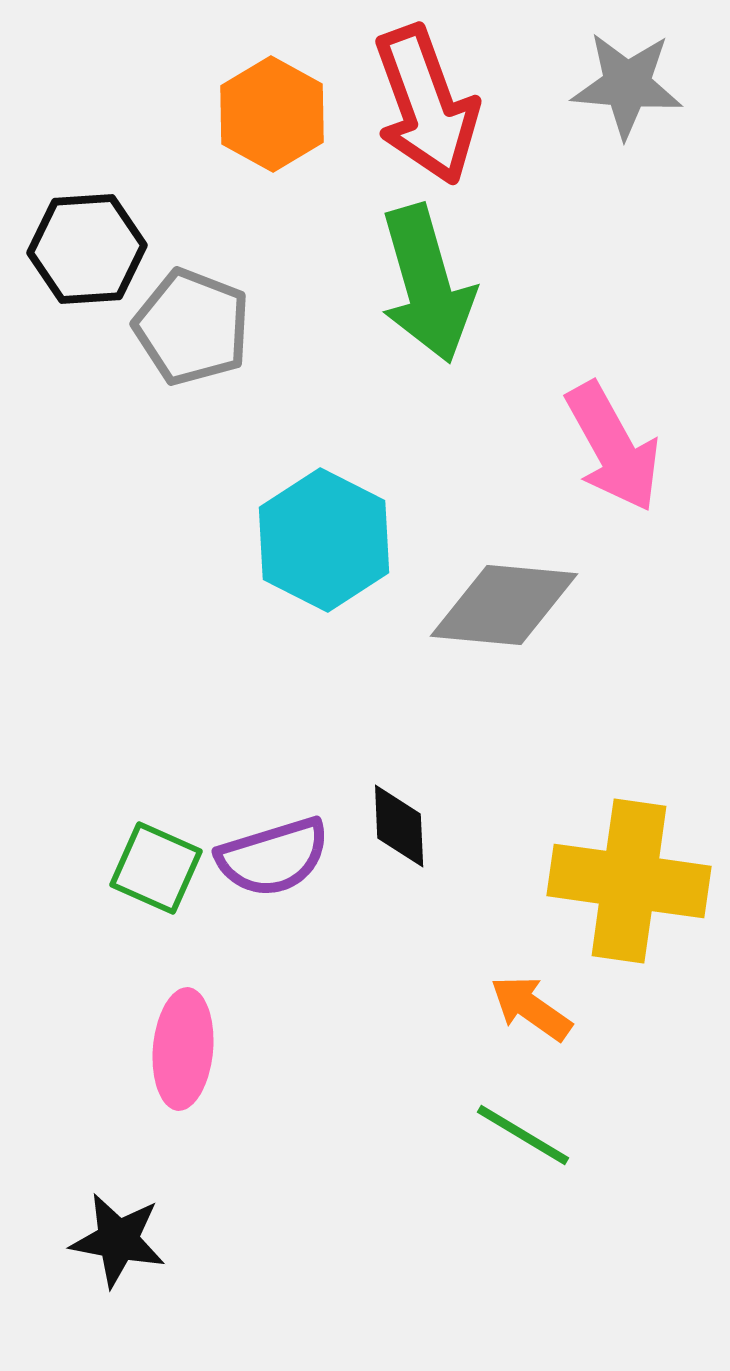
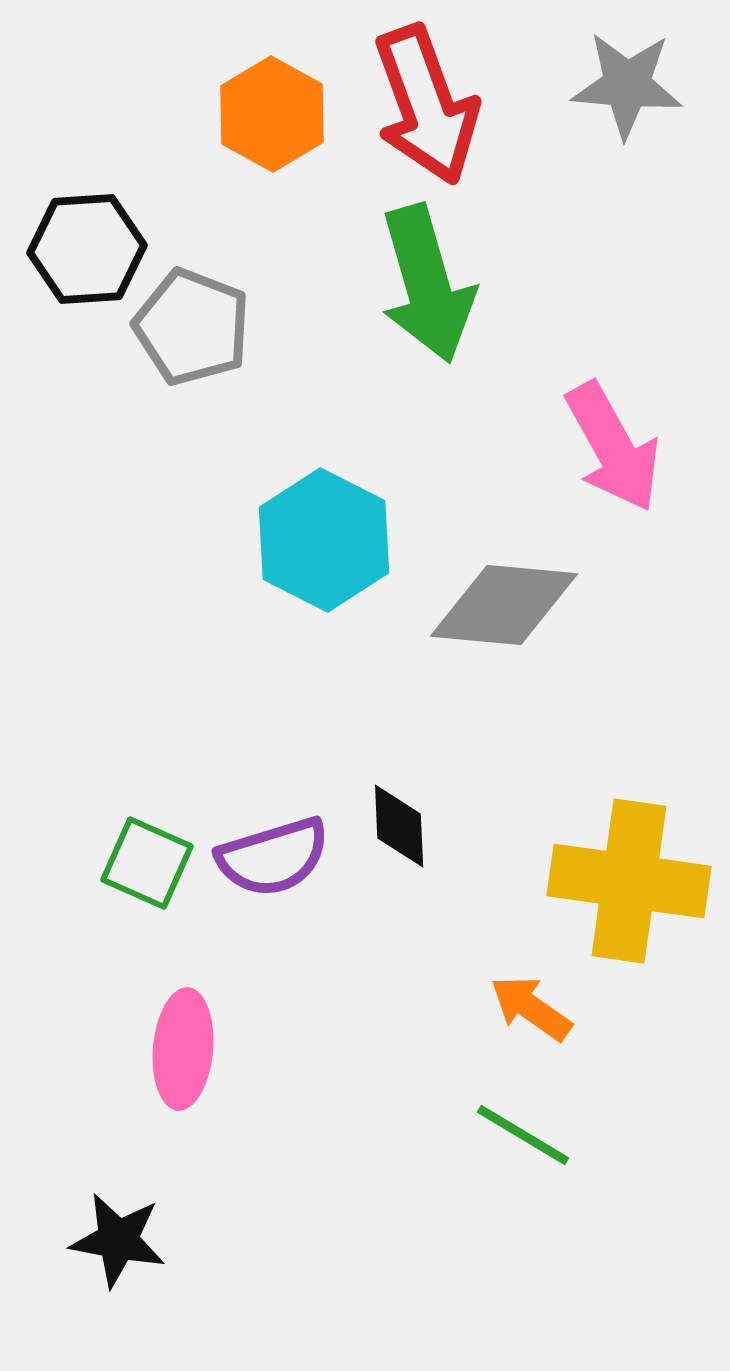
green square: moved 9 px left, 5 px up
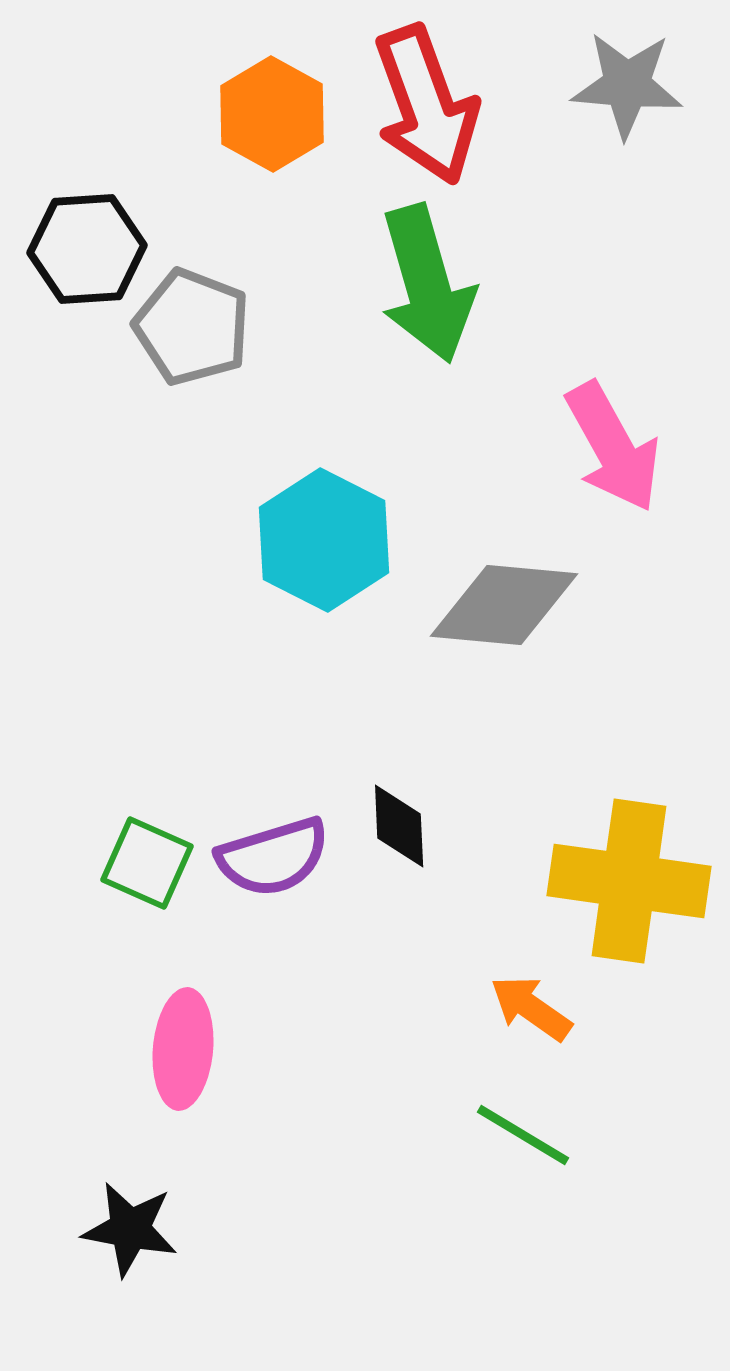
black star: moved 12 px right, 11 px up
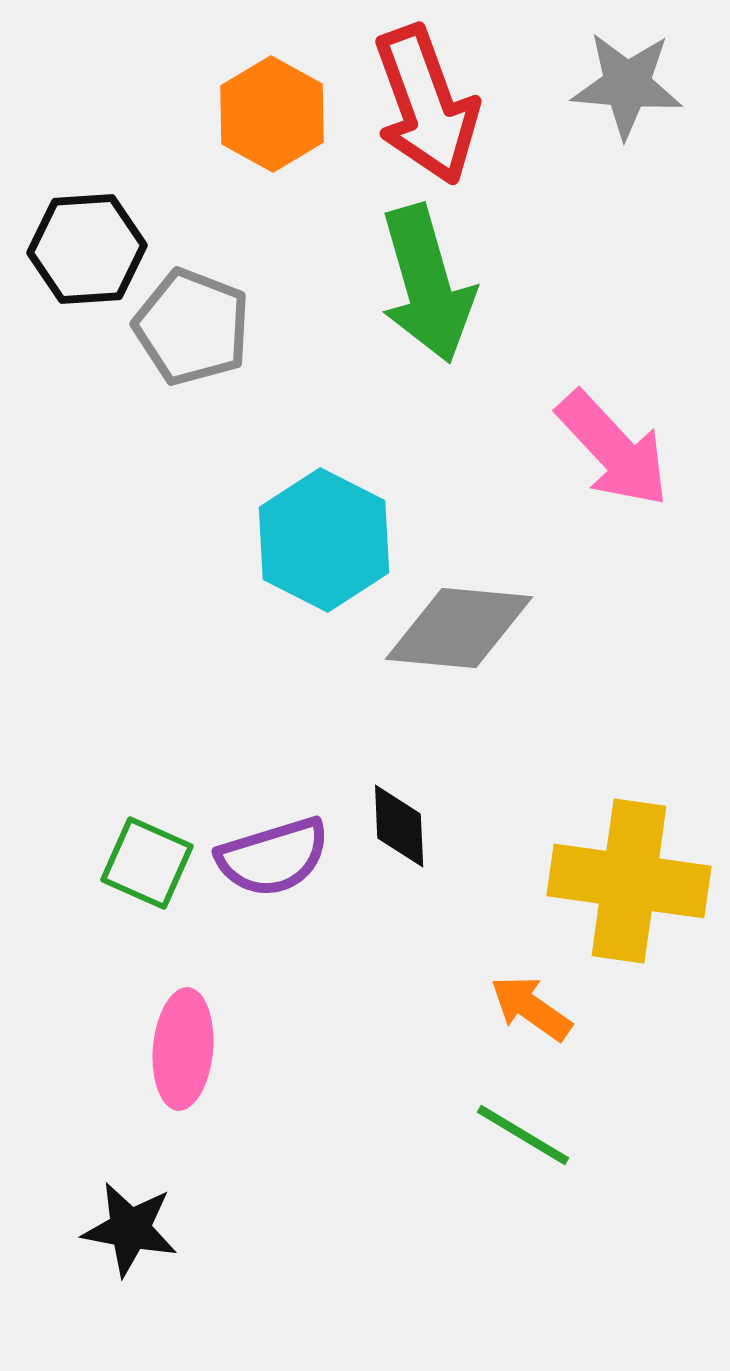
pink arrow: moved 2 px down; rotated 14 degrees counterclockwise
gray diamond: moved 45 px left, 23 px down
